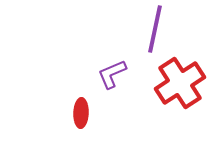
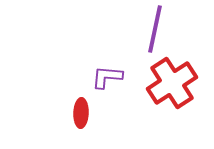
purple L-shape: moved 5 px left, 3 px down; rotated 28 degrees clockwise
red cross: moved 8 px left
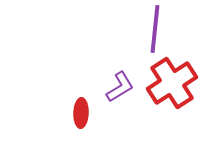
purple line: rotated 6 degrees counterclockwise
purple L-shape: moved 13 px right, 10 px down; rotated 144 degrees clockwise
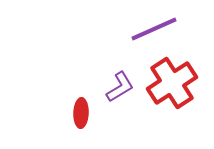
purple line: moved 1 px left; rotated 60 degrees clockwise
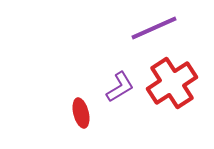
purple line: moved 1 px up
red ellipse: rotated 16 degrees counterclockwise
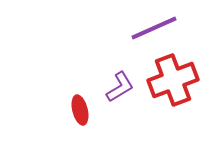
red cross: moved 1 px right, 3 px up; rotated 12 degrees clockwise
red ellipse: moved 1 px left, 3 px up
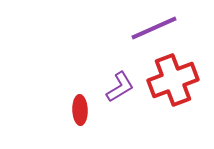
red ellipse: rotated 12 degrees clockwise
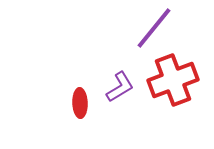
purple line: rotated 27 degrees counterclockwise
red ellipse: moved 7 px up
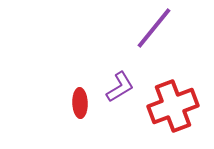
red cross: moved 26 px down
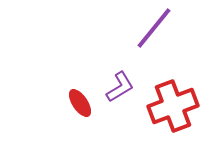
red ellipse: rotated 32 degrees counterclockwise
